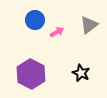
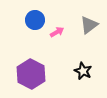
black star: moved 2 px right, 2 px up
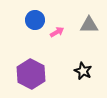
gray triangle: rotated 36 degrees clockwise
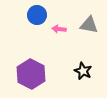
blue circle: moved 2 px right, 5 px up
gray triangle: rotated 12 degrees clockwise
pink arrow: moved 2 px right, 3 px up; rotated 144 degrees counterclockwise
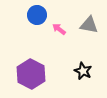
pink arrow: rotated 32 degrees clockwise
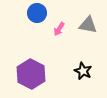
blue circle: moved 2 px up
gray triangle: moved 1 px left
pink arrow: rotated 96 degrees counterclockwise
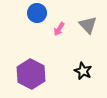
gray triangle: rotated 36 degrees clockwise
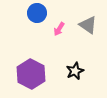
gray triangle: rotated 12 degrees counterclockwise
black star: moved 8 px left; rotated 24 degrees clockwise
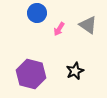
purple hexagon: rotated 12 degrees counterclockwise
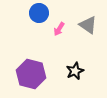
blue circle: moved 2 px right
